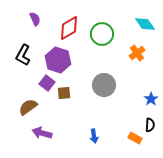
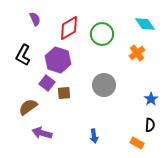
orange rectangle: moved 2 px right, 5 px down
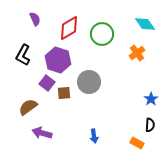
gray circle: moved 15 px left, 3 px up
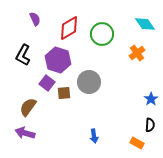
brown semicircle: rotated 18 degrees counterclockwise
purple arrow: moved 17 px left
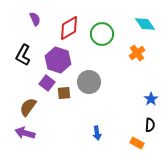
blue arrow: moved 3 px right, 3 px up
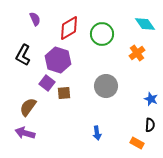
gray circle: moved 17 px right, 4 px down
blue star: rotated 16 degrees counterclockwise
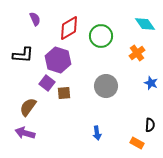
green circle: moved 1 px left, 2 px down
black L-shape: rotated 115 degrees counterclockwise
blue star: moved 16 px up
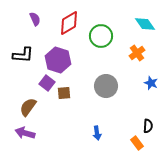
red diamond: moved 5 px up
black semicircle: moved 2 px left, 1 px down
orange rectangle: rotated 24 degrees clockwise
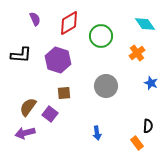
black L-shape: moved 2 px left
purple square: moved 3 px right, 31 px down
purple arrow: rotated 30 degrees counterclockwise
